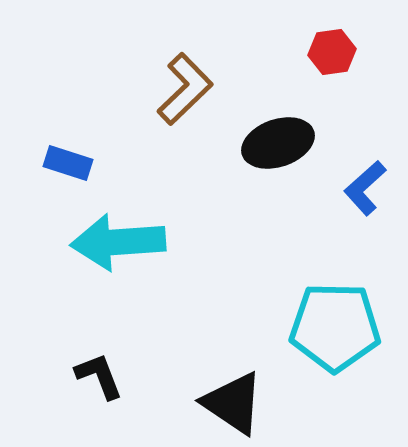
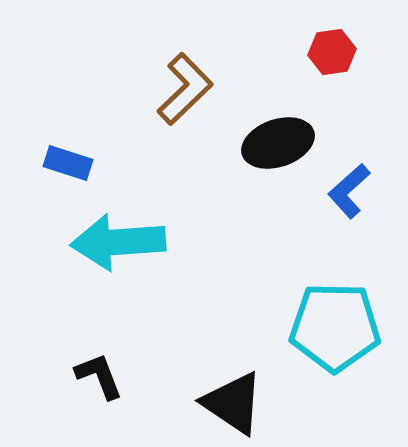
blue L-shape: moved 16 px left, 3 px down
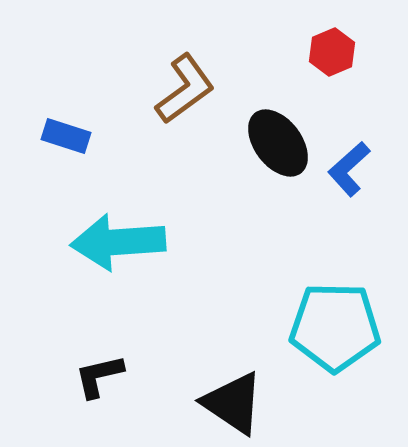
red hexagon: rotated 15 degrees counterclockwise
brown L-shape: rotated 8 degrees clockwise
black ellipse: rotated 72 degrees clockwise
blue rectangle: moved 2 px left, 27 px up
blue L-shape: moved 22 px up
black L-shape: rotated 82 degrees counterclockwise
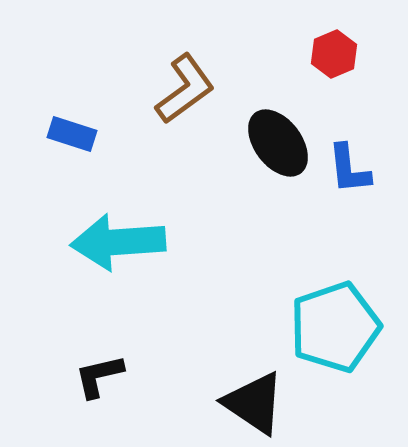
red hexagon: moved 2 px right, 2 px down
blue rectangle: moved 6 px right, 2 px up
blue L-shape: rotated 54 degrees counterclockwise
cyan pentagon: rotated 20 degrees counterclockwise
black triangle: moved 21 px right
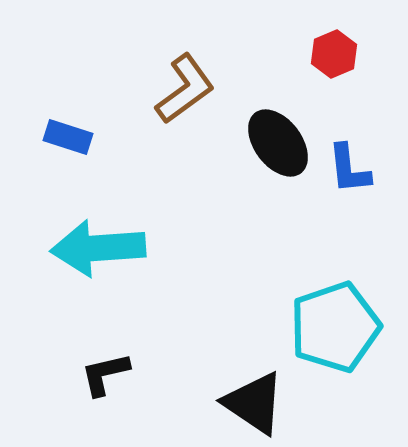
blue rectangle: moved 4 px left, 3 px down
cyan arrow: moved 20 px left, 6 px down
black L-shape: moved 6 px right, 2 px up
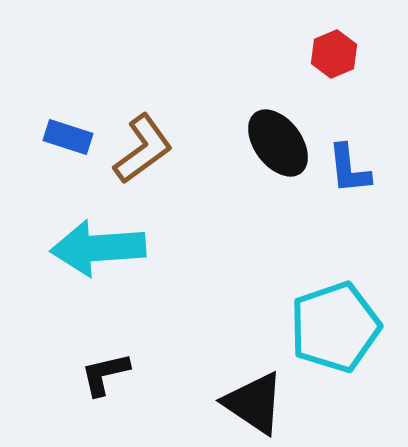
brown L-shape: moved 42 px left, 60 px down
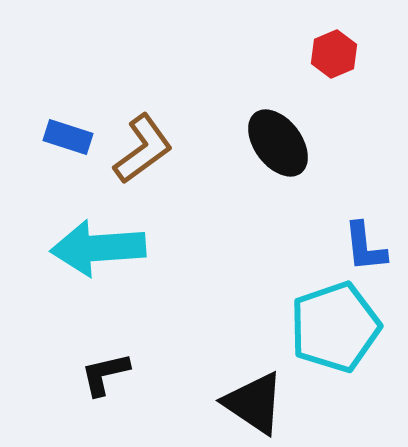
blue L-shape: moved 16 px right, 78 px down
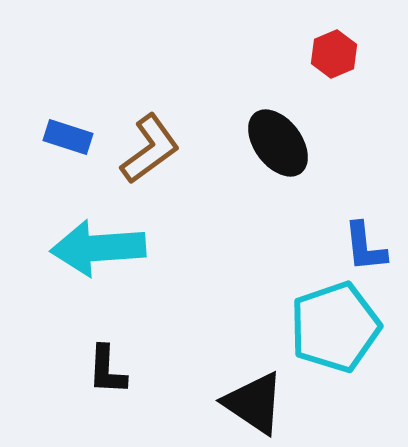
brown L-shape: moved 7 px right
black L-shape: moved 2 px right, 4 px up; rotated 74 degrees counterclockwise
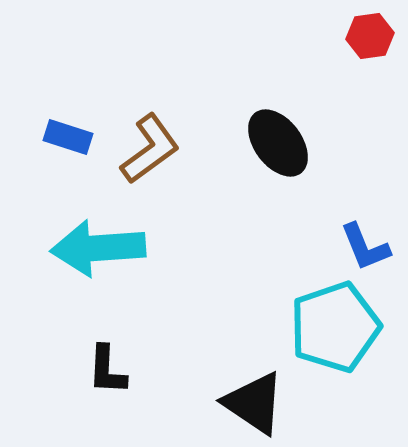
red hexagon: moved 36 px right, 18 px up; rotated 15 degrees clockwise
blue L-shape: rotated 16 degrees counterclockwise
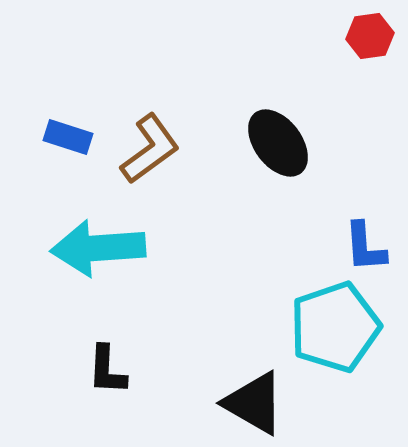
blue L-shape: rotated 18 degrees clockwise
black triangle: rotated 4 degrees counterclockwise
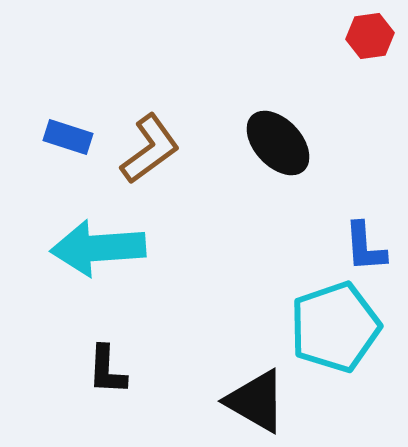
black ellipse: rotated 6 degrees counterclockwise
black triangle: moved 2 px right, 2 px up
